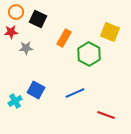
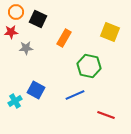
green hexagon: moved 12 px down; rotated 15 degrees counterclockwise
blue line: moved 2 px down
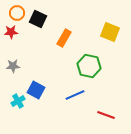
orange circle: moved 1 px right, 1 px down
gray star: moved 13 px left, 18 px down
cyan cross: moved 3 px right
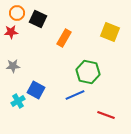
green hexagon: moved 1 px left, 6 px down
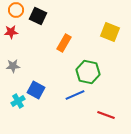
orange circle: moved 1 px left, 3 px up
black square: moved 3 px up
orange rectangle: moved 5 px down
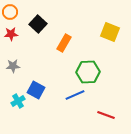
orange circle: moved 6 px left, 2 px down
black square: moved 8 px down; rotated 18 degrees clockwise
red star: moved 2 px down
green hexagon: rotated 15 degrees counterclockwise
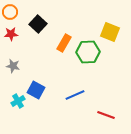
gray star: rotated 16 degrees clockwise
green hexagon: moved 20 px up
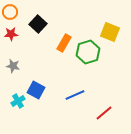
green hexagon: rotated 15 degrees counterclockwise
red line: moved 2 px left, 2 px up; rotated 60 degrees counterclockwise
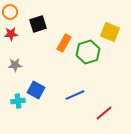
black square: rotated 30 degrees clockwise
gray star: moved 2 px right, 1 px up; rotated 16 degrees counterclockwise
cyan cross: rotated 24 degrees clockwise
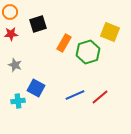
gray star: rotated 24 degrees clockwise
blue square: moved 2 px up
red line: moved 4 px left, 16 px up
